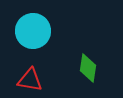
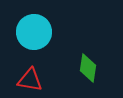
cyan circle: moved 1 px right, 1 px down
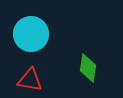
cyan circle: moved 3 px left, 2 px down
